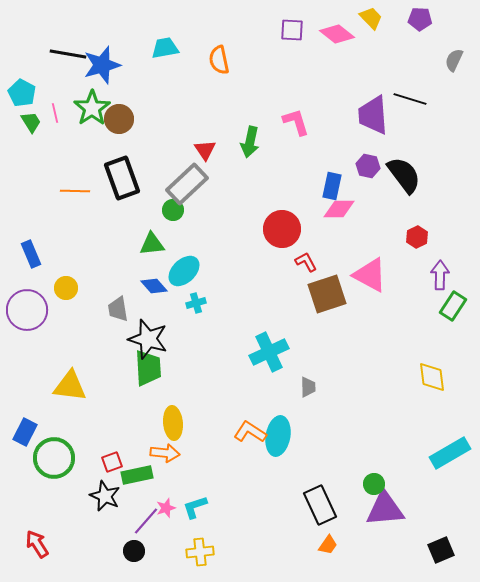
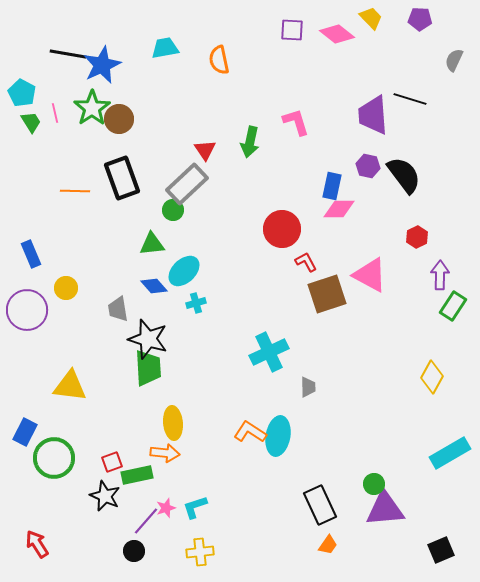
blue star at (102, 65): rotated 9 degrees counterclockwise
yellow diamond at (432, 377): rotated 36 degrees clockwise
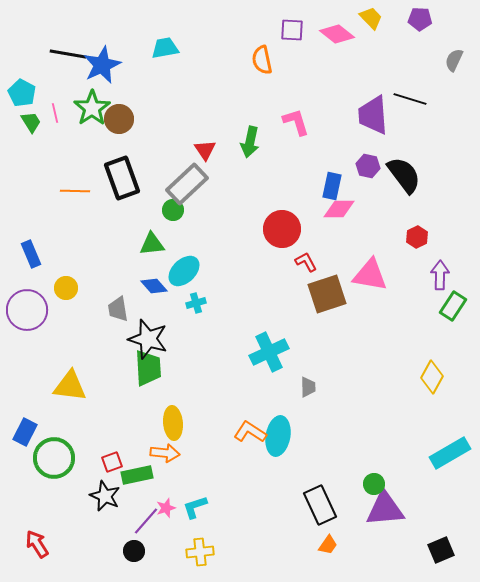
orange semicircle at (219, 60): moved 43 px right
pink triangle at (370, 275): rotated 18 degrees counterclockwise
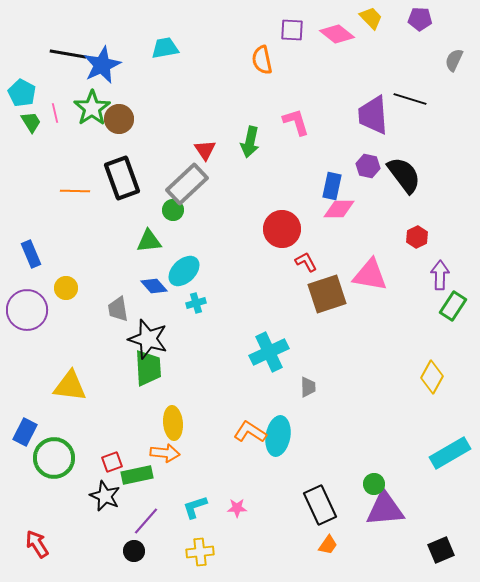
green triangle at (152, 244): moved 3 px left, 3 px up
pink star at (166, 508): moved 71 px right; rotated 18 degrees clockwise
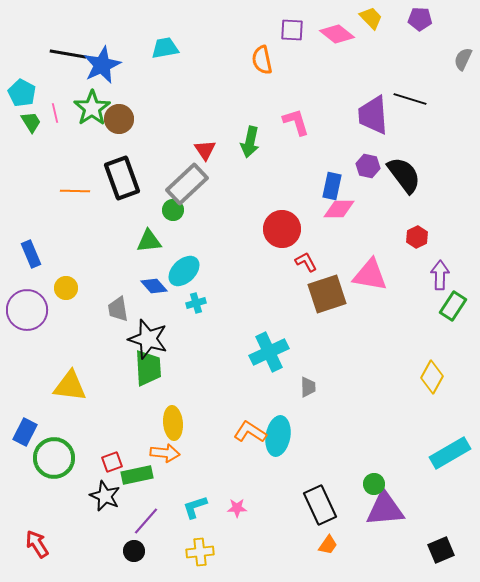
gray semicircle at (454, 60): moved 9 px right, 1 px up
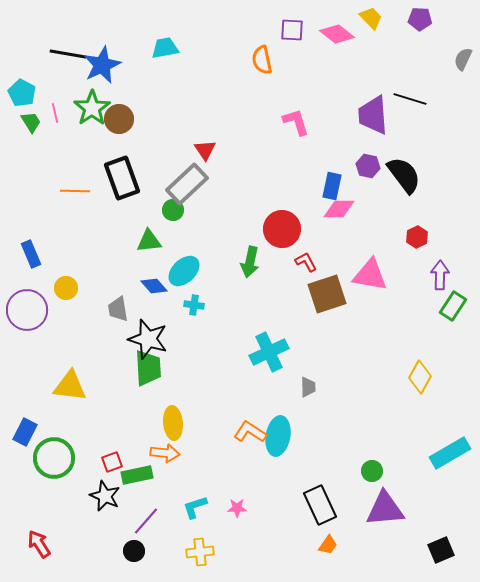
green arrow at (250, 142): moved 120 px down
cyan cross at (196, 303): moved 2 px left, 2 px down; rotated 24 degrees clockwise
yellow diamond at (432, 377): moved 12 px left
green circle at (374, 484): moved 2 px left, 13 px up
red arrow at (37, 544): moved 2 px right
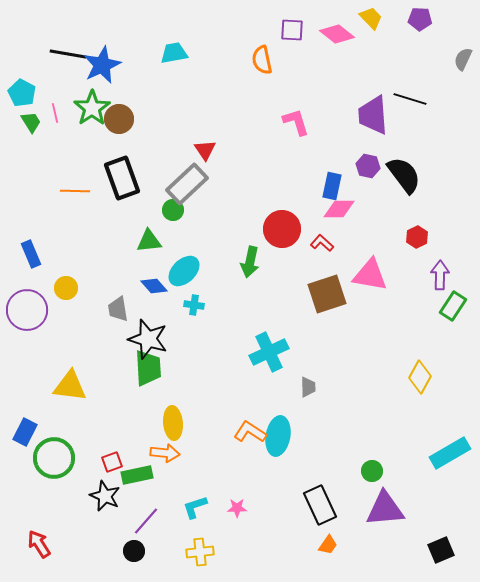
cyan trapezoid at (165, 48): moved 9 px right, 5 px down
red L-shape at (306, 262): moved 16 px right, 19 px up; rotated 20 degrees counterclockwise
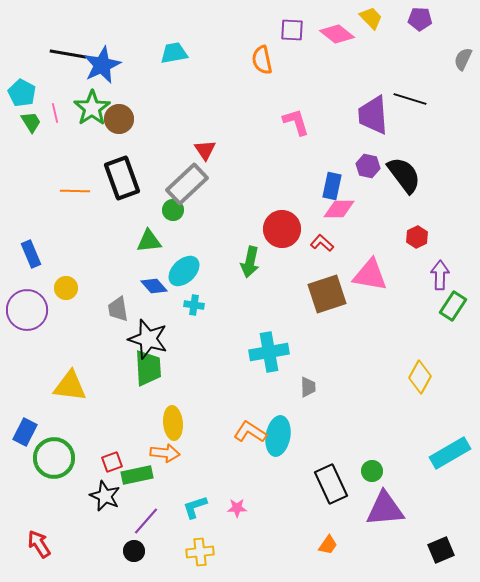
cyan cross at (269, 352): rotated 15 degrees clockwise
black rectangle at (320, 505): moved 11 px right, 21 px up
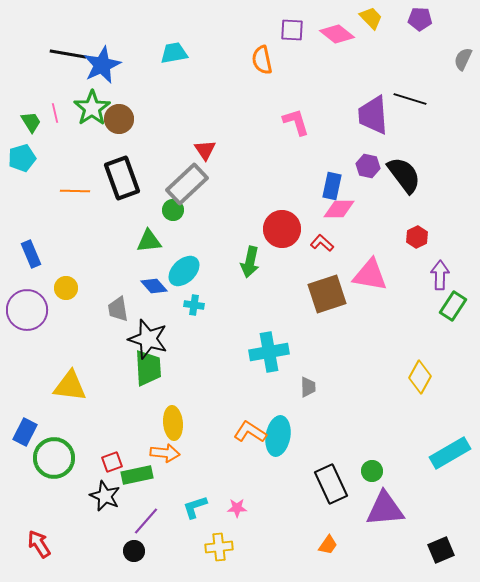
cyan pentagon at (22, 93): moved 65 px down; rotated 28 degrees clockwise
yellow cross at (200, 552): moved 19 px right, 5 px up
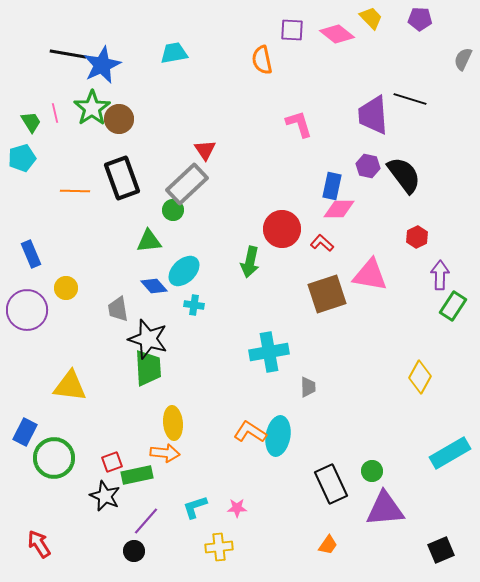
pink L-shape at (296, 122): moved 3 px right, 2 px down
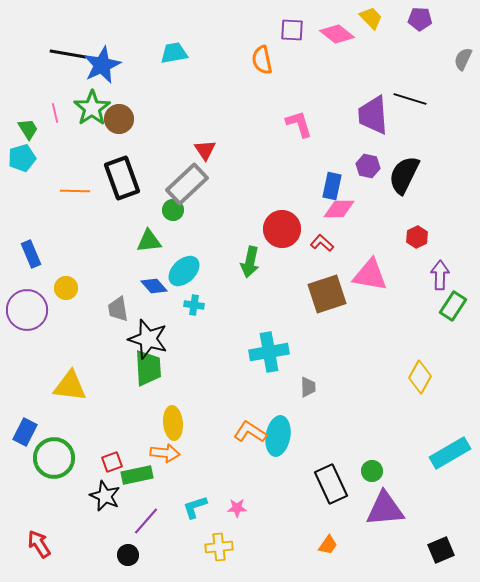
green trapezoid at (31, 122): moved 3 px left, 7 px down
black semicircle at (404, 175): rotated 117 degrees counterclockwise
black circle at (134, 551): moved 6 px left, 4 px down
